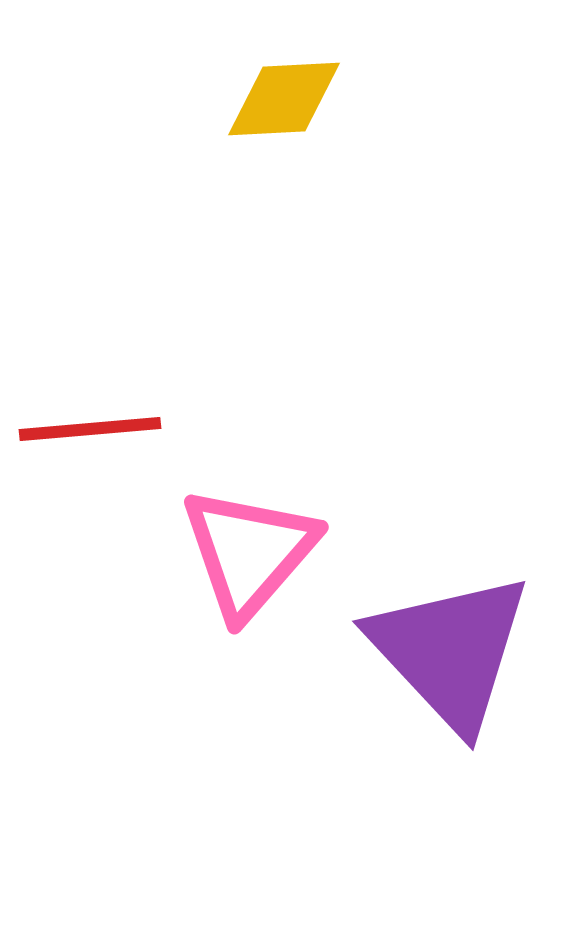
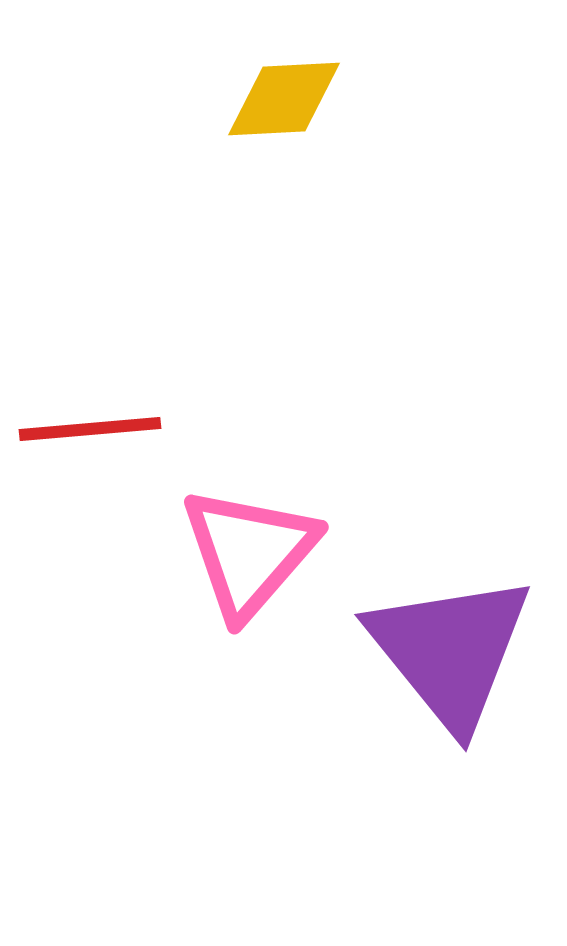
purple triangle: rotated 4 degrees clockwise
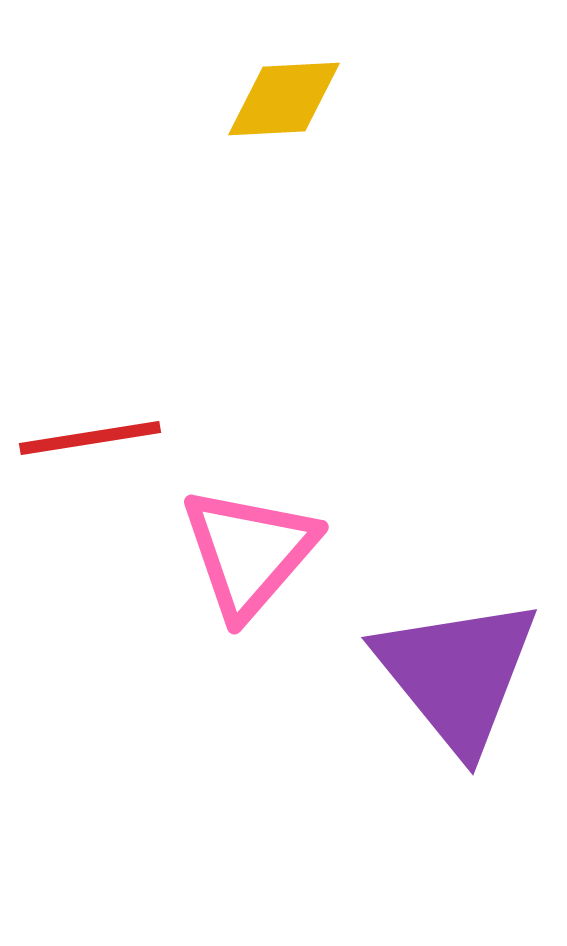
red line: moved 9 px down; rotated 4 degrees counterclockwise
purple triangle: moved 7 px right, 23 px down
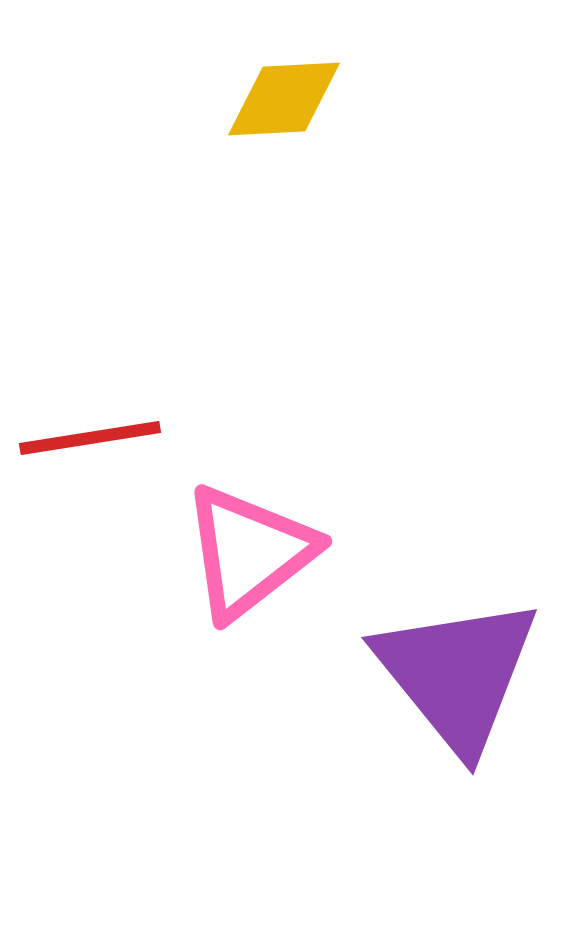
pink triangle: rotated 11 degrees clockwise
